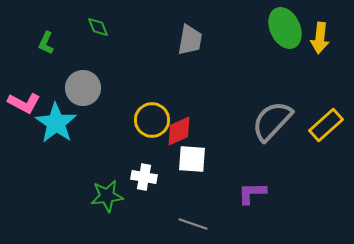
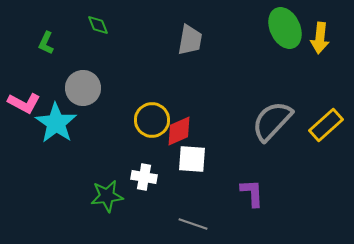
green diamond: moved 2 px up
purple L-shape: rotated 88 degrees clockwise
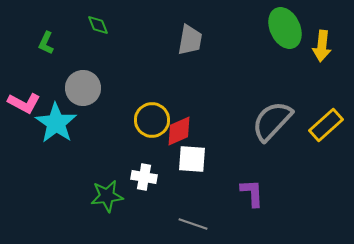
yellow arrow: moved 2 px right, 8 px down
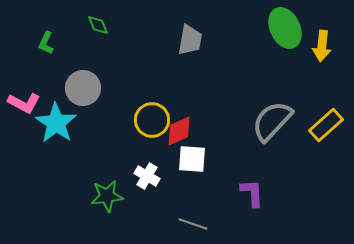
white cross: moved 3 px right, 1 px up; rotated 20 degrees clockwise
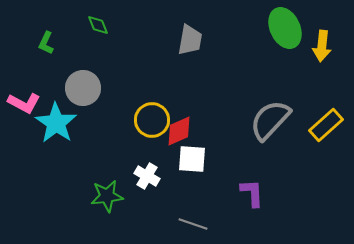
gray semicircle: moved 2 px left, 1 px up
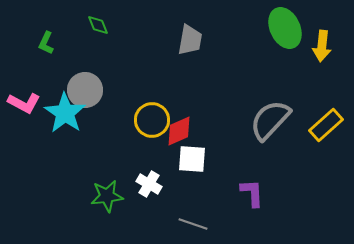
gray circle: moved 2 px right, 2 px down
cyan star: moved 9 px right, 10 px up
white cross: moved 2 px right, 8 px down
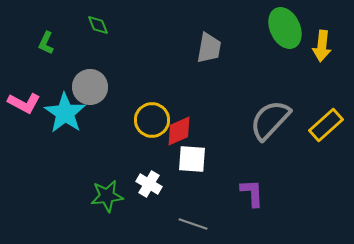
gray trapezoid: moved 19 px right, 8 px down
gray circle: moved 5 px right, 3 px up
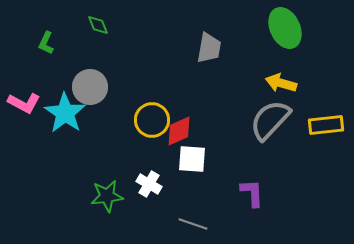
yellow arrow: moved 41 px left, 37 px down; rotated 100 degrees clockwise
yellow rectangle: rotated 36 degrees clockwise
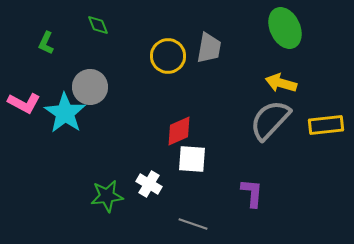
yellow circle: moved 16 px right, 64 px up
purple L-shape: rotated 8 degrees clockwise
